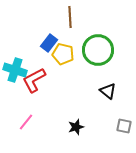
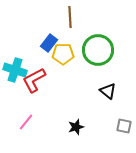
yellow pentagon: rotated 15 degrees counterclockwise
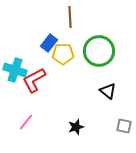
green circle: moved 1 px right, 1 px down
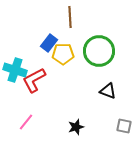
black triangle: rotated 18 degrees counterclockwise
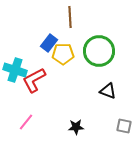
black star: rotated 14 degrees clockwise
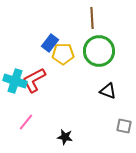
brown line: moved 22 px right, 1 px down
blue rectangle: moved 1 px right
cyan cross: moved 11 px down
black star: moved 11 px left, 10 px down; rotated 14 degrees clockwise
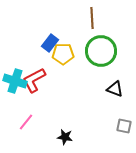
green circle: moved 2 px right
black triangle: moved 7 px right, 2 px up
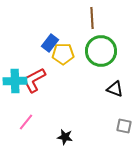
cyan cross: rotated 20 degrees counterclockwise
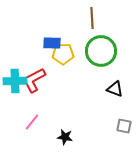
blue rectangle: moved 2 px right; rotated 54 degrees clockwise
pink line: moved 6 px right
